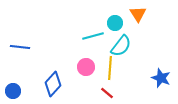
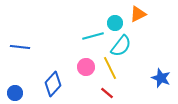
orange triangle: rotated 36 degrees clockwise
yellow line: rotated 30 degrees counterclockwise
blue circle: moved 2 px right, 2 px down
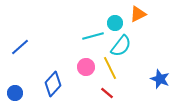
blue line: rotated 48 degrees counterclockwise
blue star: moved 1 px left, 1 px down
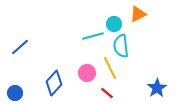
cyan circle: moved 1 px left, 1 px down
cyan semicircle: rotated 135 degrees clockwise
pink circle: moved 1 px right, 6 px down
blue star: moved 3 px left, 9 px down; rotated 18 degrees clockwise
blue diamond: moved 1 px right, 1 px up
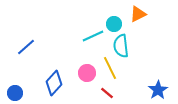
cyan line: rotated 10 degrees counterclockwise
blue line: moved 6 px right
blue star: moved 1 px right, 2 px down
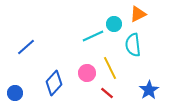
cyan semicircle: moved 12 px right, 1 px up
blue star: moved 9 px left
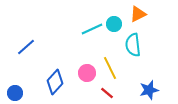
cyan line: moved 1 px left, 7 px up
blue diamond: moved 1 px right, 1 px up
blue star: rotated 18 degrees clockwise
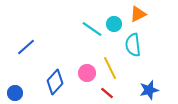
cyan line: rotated 60 degrees clockwise
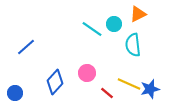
yellow line: moved 19 px right, 16 px down; rotated 40 degrees counterclockwise
blue star: moved 1 px right, 1 px up
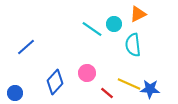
blue star: rotated 18 degrees clockwise
